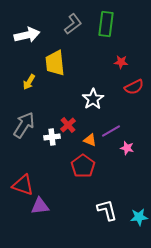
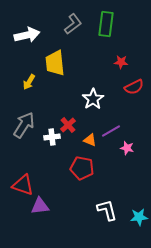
red pentagon: moved 1 px left, 2 px down; rotated 25 degrees counterclockwise
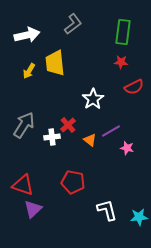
green rectangle: moved 17 px right, 8 px down
yellow arrow: moved 11 px up
orange triangle: rotated 16 degrees clockwise
red pentagon: moved 9 px left, 14 px down
purple triangle: moved 7 px left, 3 px down; rotated 36 degrees counterclockwise
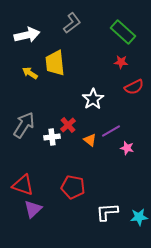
gray L-shape: moved 1 px left, 1 px up
green rectangle: rotated 55 degrees counterclockwise
yellow arrow: moved 1 px right, 2 px down; rotated 91 degrees clockwise
red pentagon: moved 5 px down
white L-shape: moved 2 px down; rotated 80 degrees counterclockwise
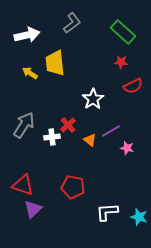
red semicircle: moved 1 px left, 1 px up
cyan star: rotated 24 degrees clockwise
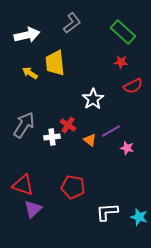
red cross: rotated 14 degrees counterclockwise
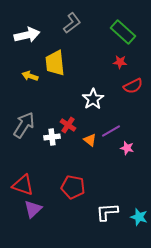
red star: moved 1 px left
yellow arrow: moved 3 px down; rotated 14 degrees counterclockwise
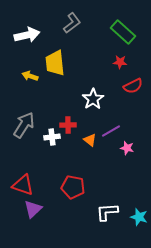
red cross: rotated 35 degrees counterclockwise
